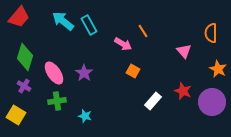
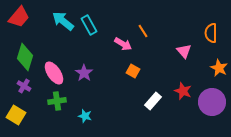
orange star: moved 1 px right, 1 px up
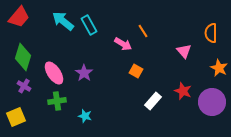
green diamond: moved 2 px left
orange square: moved 3 px right
yellow square: moved 2 px down; rotated 36 degrees clockwise
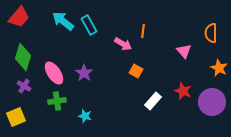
orange line: rotated 40 degrees clockwise
